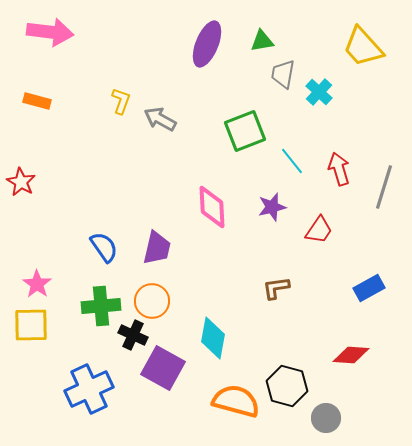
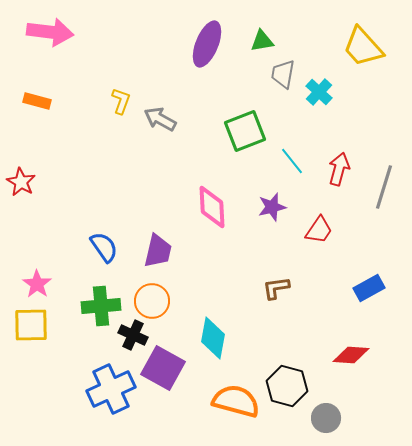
red arrow: rotated 32 degrees clockwise
purple trapezoid: moved 1 px right, 3 px down
blue cross: moved 22 px right
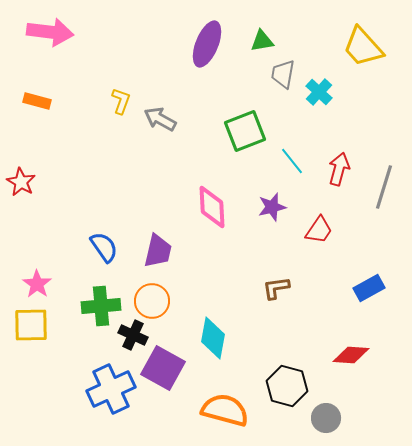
orange semicircle: moved 11 px left, 9 px down
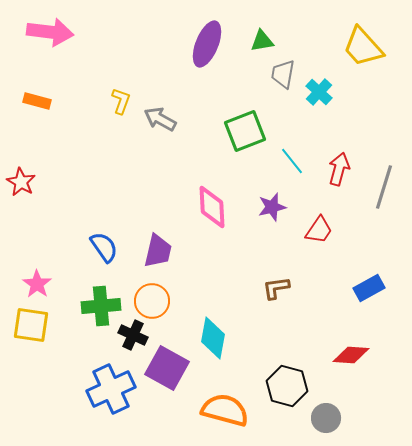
yellow square: rotated 9 degrees clockwise
purple square: moved 4 px right
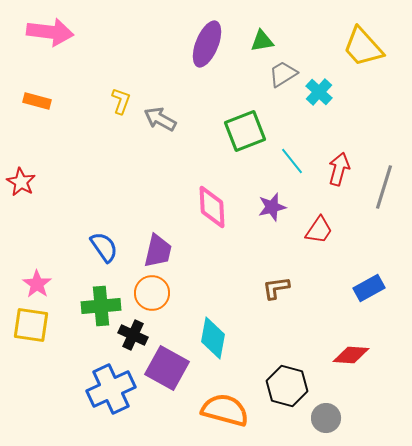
gray trapezoid: rotated 48 degrees clockwise
orange circle: moved 8 px up
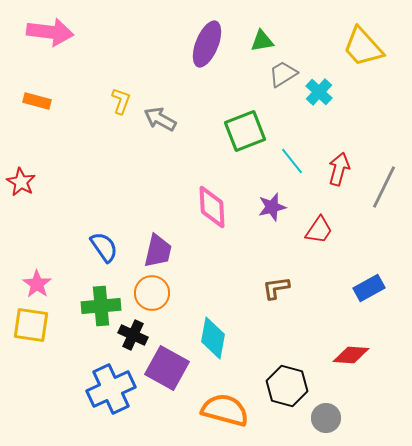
gray line: rotated 9 degrees clockwise
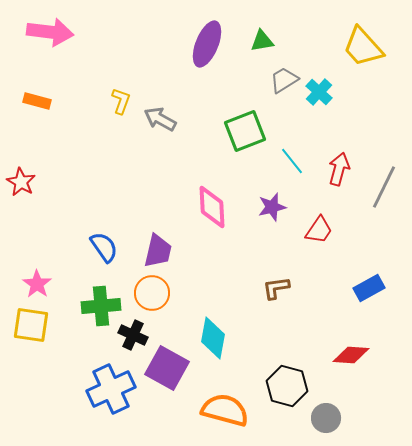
gray trapezoid: moved 1 px right, 6 px down
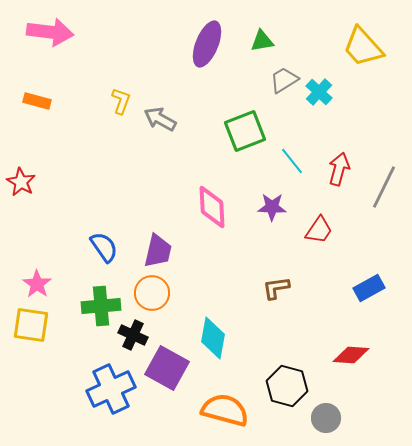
purple star: rotated 16 degrees clockwise
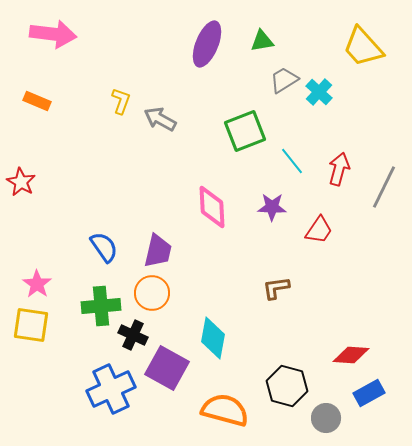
pink arrow: moved 3 px right, 2 px down
orange rectangle: rotated 8 degrees clockwise
blue rectangle: moved 105 px down
